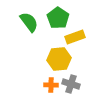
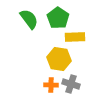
green semicircle: moved 3 px up
yellow rectangle: rotated 18 degrees clockwise
yellow hexagon: rotated 15 degrees clockwise
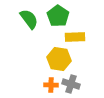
green pentagon: moved 2 px up
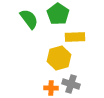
green pentagon: moved 2 px up
yellow hexagon: moved 1 px up; rotated 25 degrees counterclockwise
orange cross: moved 3 px down
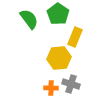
yellow rectangle: rotated 66 degrees counterclockwise
yellow hexagon: rotated 10 degrees clockwise
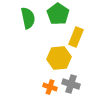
green semicircle: moved 1 px left, 1 px up; rotated 25 degrees clockwise
yellow rectangle: moved 1 px right
orange cross: moved 1 px left, 1 px up; rotated 16 degrees clockwise
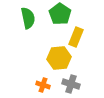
green pentagon: moved 2 px right
orange cross: moved 7 px left, 2 px up
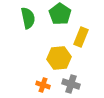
yellow rectangle: moved 5 px right
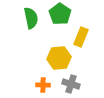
green semicircle: moved 3 px right
orange cross: rotated 16 degrees counterclockwise
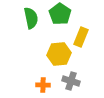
yellow hexagon: moved 4 px up
gray cross: moved 3 px up
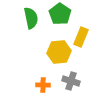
yellow hexagon: moved 2 px up
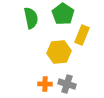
green pentagon: moved 3 px right
yellow rectangle: moved 1 px right, 2 px up
gray cross: moved 4 px left, 3 px down
orange cross: moved 2 px right, 1 px up
